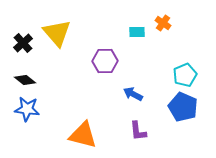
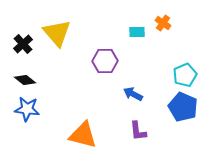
black cross: moved 1 px down
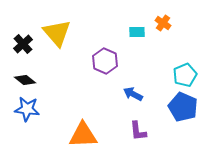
purple hexagon: rotated 25 degrees clockwise
orange triangle: rotated 16 degrees counterclockwise
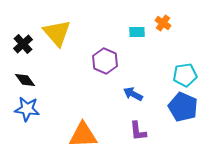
cyan pentagon: rotated 15 degrees clockwise
black diamond: rotated 15 degrees clockwise
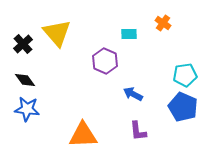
cyan rectangle: moved 8 px left, 2 px down
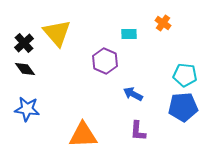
black cross: moved 1 px right, 1 px up
cyan pentagon: rotated 15 degrees clockwise
black diamond: moved 11 px up
blue pentagon: rotated 28 degrees counterclockwise
purple L-shape: rotated 10 degrees clockwise
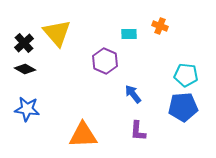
orange cross: moved 3 px left, 3 px down; rotated 14 degrees counterclockwise
black diamond: rotated 25 degrees counterclockwise
cyan pentagon: moved 1 px right
blue arrow: rotated 24 degrees clockwise
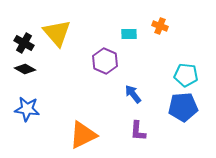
black cross: rotated 18 degrees counterclockwise
orange triangle: rotated 24 degrees counterclockwise
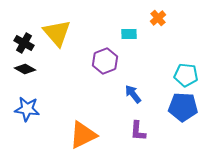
orange cross: moved 2 px left, 8 px up; rotated 28 degrees clockwise
purple hexagon: rotated 15 degrees clockwise
blue pentagon: rotated 8 degrees clockwise
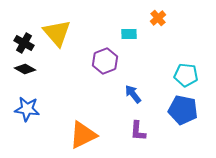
blue pentagon: moved 3 px down; rotated 8 degrees clockwise
